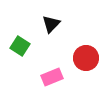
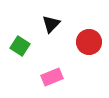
red circle: moved 3 px right, 16 px up
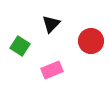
red circle: moved 2 px right, 1 px up
pink rectangle: moved 7 px up
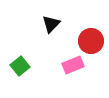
green square: moved 20 px down; rotated 18 degrees clockwise
pink rectangle: moved 21 px right, 5 px up
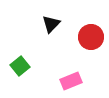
red circle: moved 4 px up
pink rectangle: moved 2 px left, 16 px down
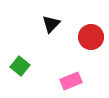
green square: rotated 12 degrees counterclockwise
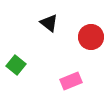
black triangle: moved 2 px left, 1 px up; rotated 36 degrees counterclockwise
green square: moved 4 px left, 1 px up
